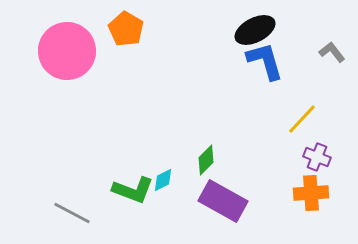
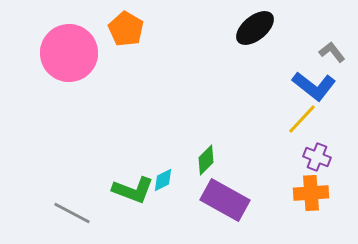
black ellipse: moved 2 px up; rotated 12 degrees counterclockwise
pink circle: moved 2 px right, 2 px down
blue L-shape: moved 49 px right, 25 px down; rotated 144 degrees clockwise
purple rectangle: moved 2 px right, 1 px up
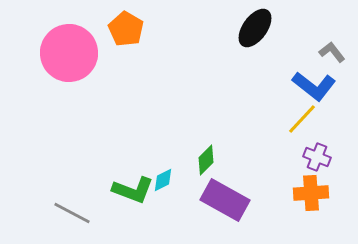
black ellipse: rotated 15 degrees counterclockwise
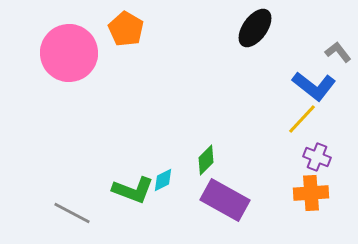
gray L-shape: moved 6 px right
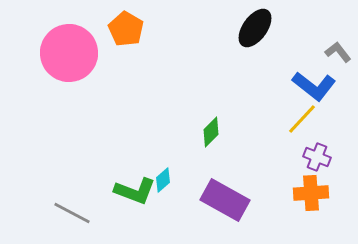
green diamond: moved 5 px right, 28 px up
cyan diamond: rotated 15 degrees counterclockwise
green L-shape: moved 2 px right, 1 px down
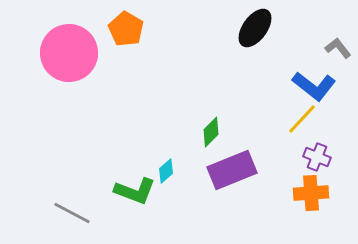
gray L-shape: moved 4 px up
cyan diamond: moved 3 px right, 9 px up
purple rectangle: moved 7 px right, 30 px up; rotated 51 degrees counterclockwise
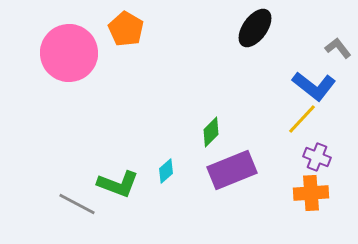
green L-shape: moved 17 px left, 7 px up
gray line: moved 5 px right, 9 px up
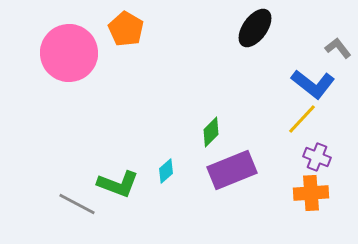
blue L-shape: moved 1 px left, 2 px up
